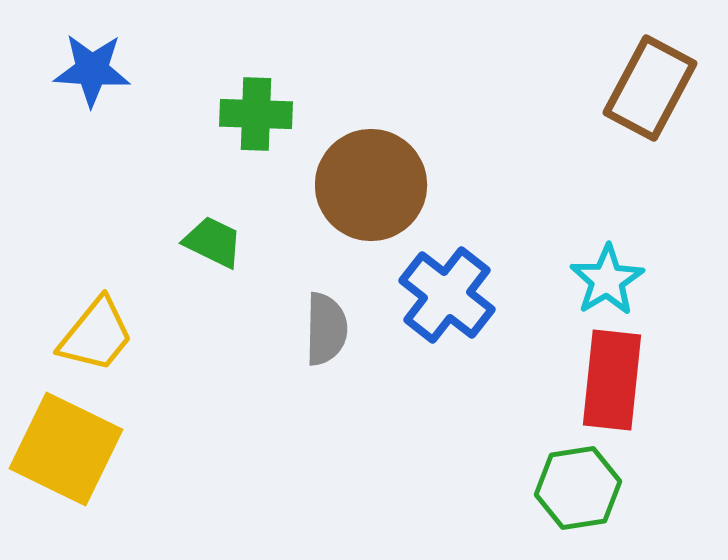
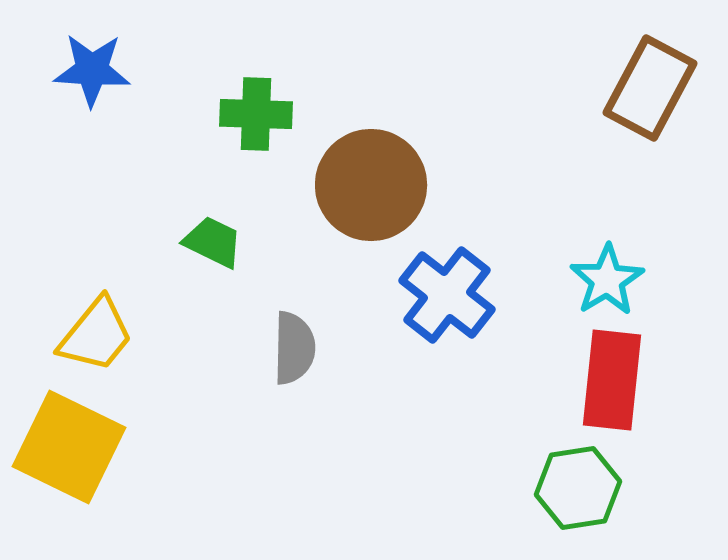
gray semicircle: moved 32 px left, 19 px down
yellow square: moved 3 px right, 2 px up
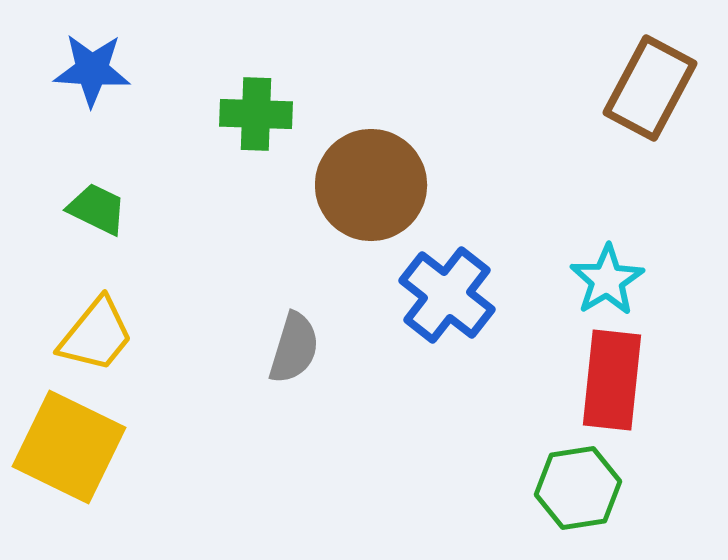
green trapezoid: moved 116 px left, 33 px up
gray semicircle: rotated 16 degrees clockwise
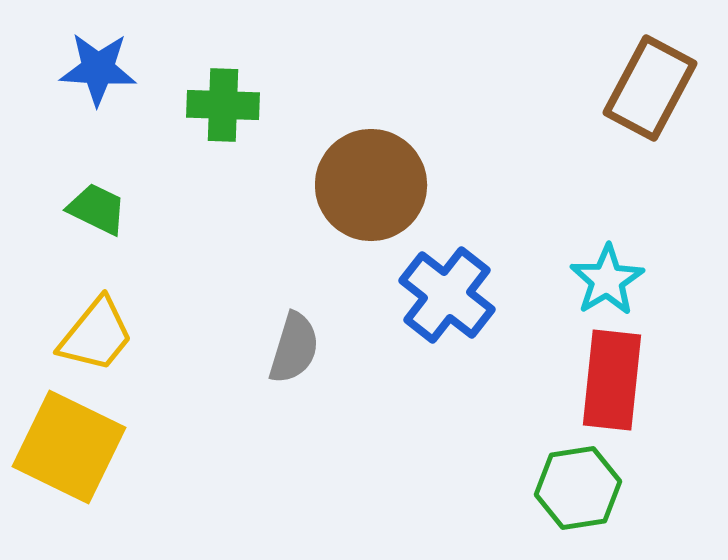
blue star: moved 6 px right, 1 px up
green cross: moved 33 px left, 9 px up
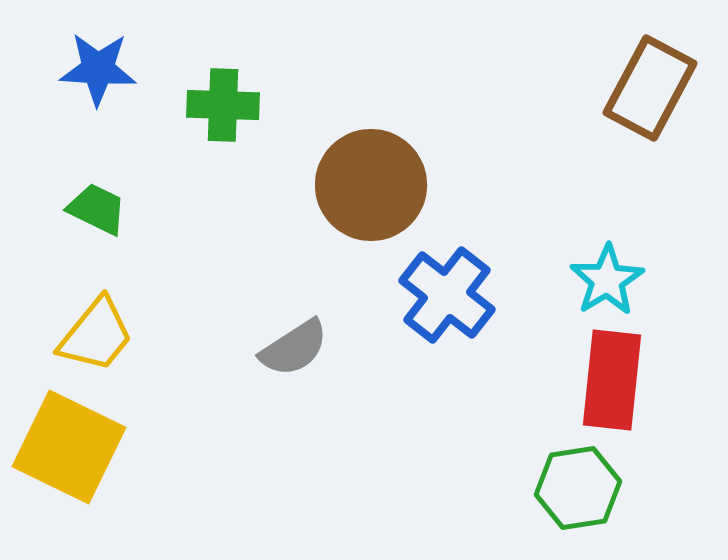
gray semicircle: rotated 40 degrees clockwise
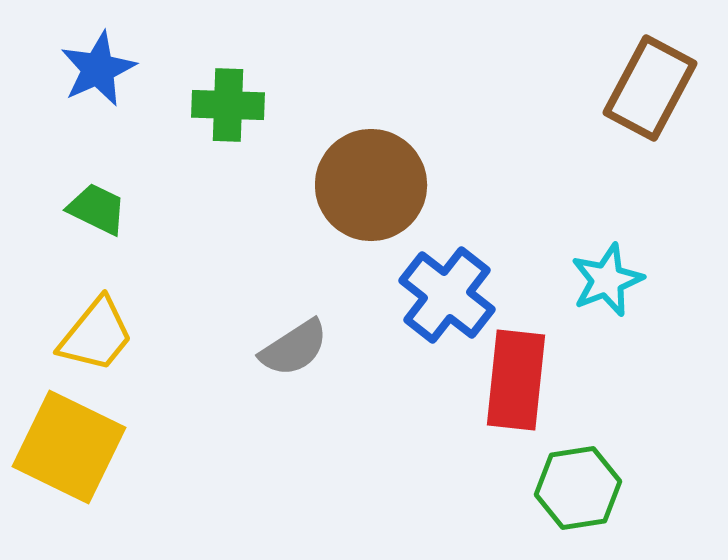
blue star: rotated 28 degrees counterclockwise
green cross: moved 5 px right
cyan star: rotated 10 degrees clockwise
red rectangle: moved 96 px left
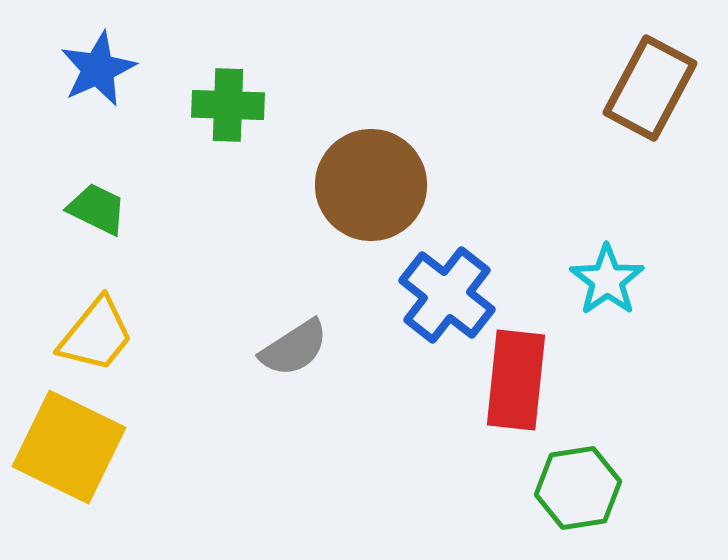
cyan star: rotated 14 degrees counterclockwise
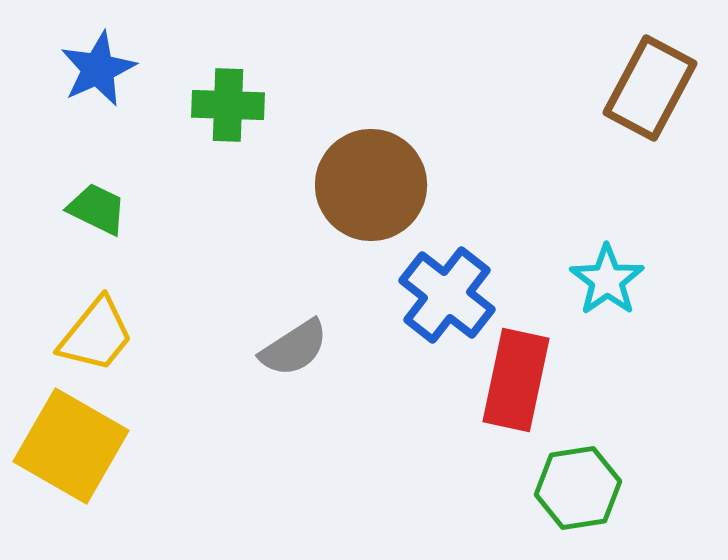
red rectangle: rotated 6 degrees clockwise
yellow square: moved 2 px right, 1 px up; rotated 4 degrees clockwise
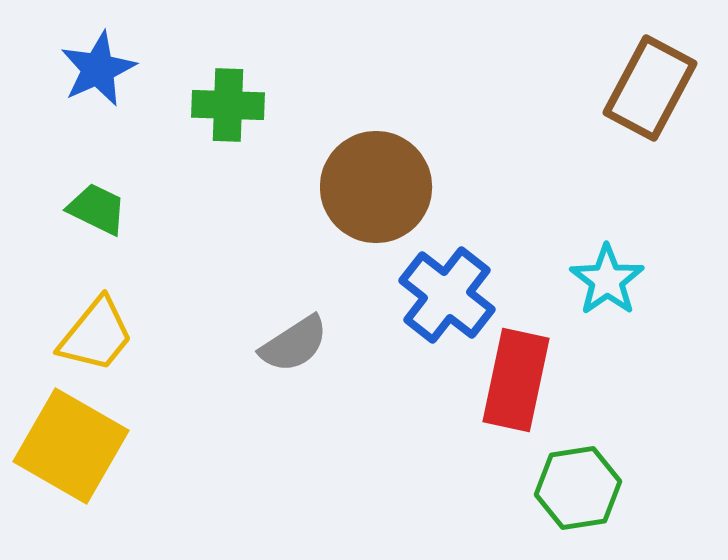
brown circle: moved 5 px right, 2 px down
gray semicircle: moved 4 px up
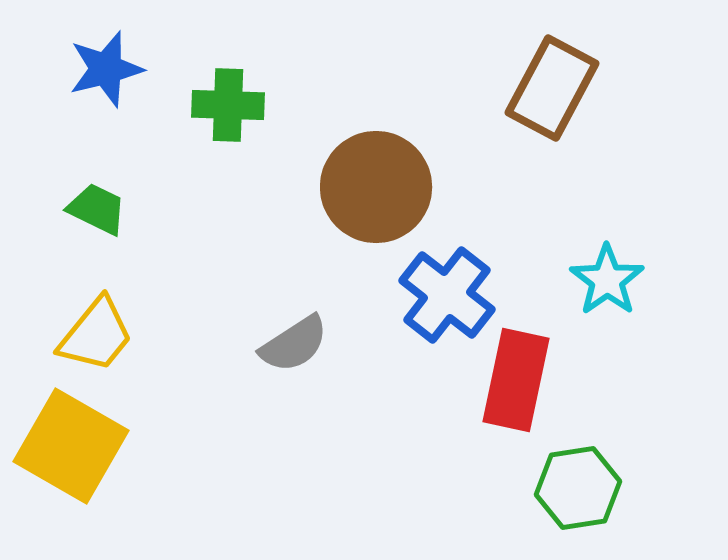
blue star: moved 8 px right; rotated 10 degrees clockwise
brown rectangle: moved 98 px left
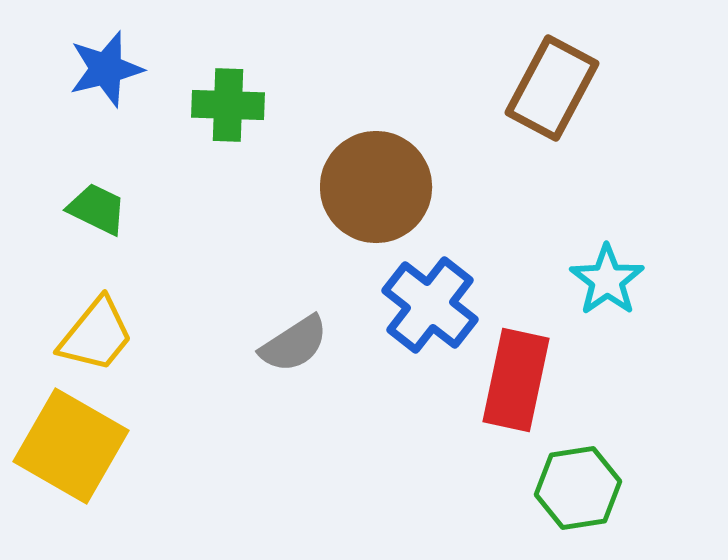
blue cross: moved 17 px left, 10 px down
